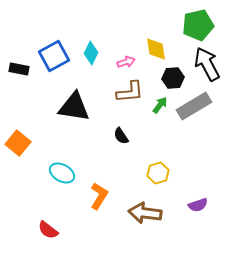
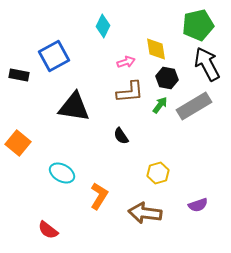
cyan diamond: moved 12 px right, 27 px up
black rectangle: moved 6 px down
black hexagon: moved 6 px left; rotated 15 degrees clockwise
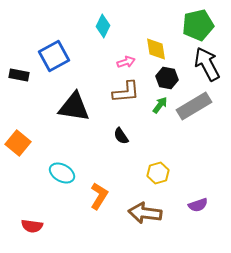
brown L-shape: moved 4 px left
red semicircle: moved 16 px left, 4 px up; rotated 30 degrees counterclockwise
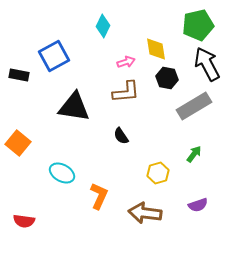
green arrow: moved 34 px right, 49 px down
orange L-shape: rotated 8 degrees counterclockwise
red semicircle: moved 8 px left, 5 px up
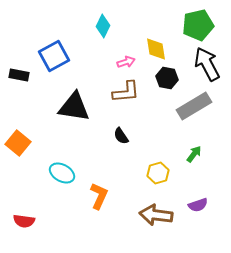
brown arrow: moved 11 px right, 2 px down
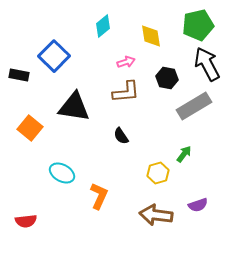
cyan diamond: rotated 25 degrees clockwise
yellow diamond: moved 5 px left, 13 px up
blue square: rotated 16 degrees counterclockwise
orange square: moved 12 px right, 15 px up
green arrow: moved 10 px left
red semicircle: moved 2 px right; rotated 15 degrees counterclockwise
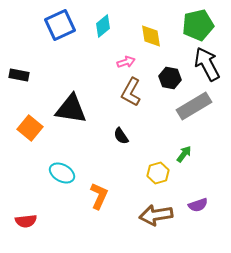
blue square: moved 6 px right, 31 px up; rotated 20 degrees clockwise
black hexagon: moved 3 px right
brown L-shape: moved 5 px right; rotated 124 degrees clockwise
black triangle: moved 3 px left, 2 px down
brown arrow: rotated 16 degrees counterclockwise
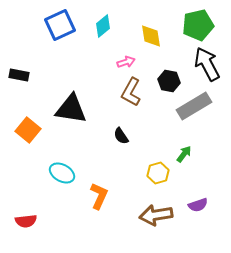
black hexagon: moved 1 px left, 3 px down
orange square: moved 2 px left, 2 px down
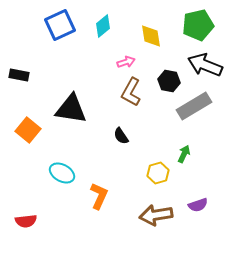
black arrow: moved 2 px left, 1 px down; rotated 40 degrees counterclockwise
green arrow: rotated 12 degrees counterclockwise
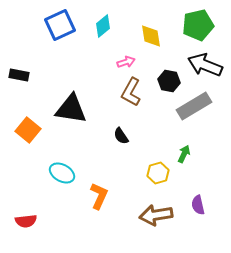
purple semicircle: rotated 96 degrees clockwise
